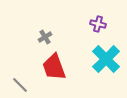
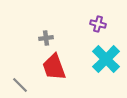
gray cross: moved 1 px right, 1 px down; rotated 24 degrees clockwise
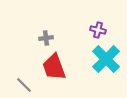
purple cross: moved 6 px down
gray line: moved 4 px right
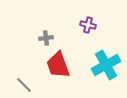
purple cross: moved 10 px left, 5 px up
cyan cross: moved 6 px down; rotated 16 degrees clockwise
red trapezoid: moved 4 px right, 2 px up
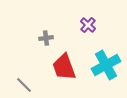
purple cross: rotated 28 degrees clockwise
red trapezoid: moved 6 px right, 2 px down
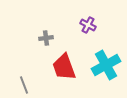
purple cross: rotated 14 degrees counterclockwise
gray line: rotated 24 degrees clockwise
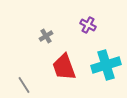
gray cross: moved 2 px up; rotated 24 degrees counterclockwise
cyan cross: rotated 12 degrees clockwise
gray line: rotated 12 degrees counterclockwise
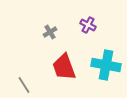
gray cross: moved 4 px right, 4 px up
cyan cross: rotated 28 degrees clockwise
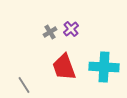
purple cross: moved 17 px left, 4 px down; rotated 21 degrees clockwise
cyan cross: moved 2 px left, 2 px down; rotated 8 degrees counterclockwise
